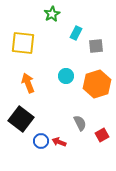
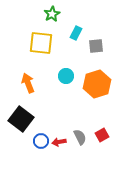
yellow square: moved 18 px right
gray semicircle: moved 14 px down
red arrow: rotated 32 degrees counterclockwise
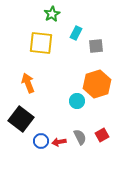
cyan circle: moved 11 px right, 25 px down
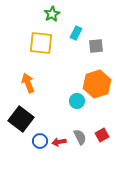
blue circle: moved 1 px left
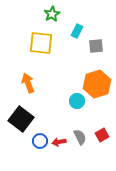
cyan rectangle: moved 1 px right, 2 px up
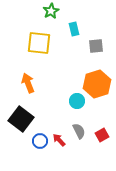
green star: moved 1 px left, 3 px up
cyan rectangle: moved 3 px left, 2 px up; rotated 40 degrees counterclockwise
yellow square: moved 2 px left
gray semicircle: moved 1 px left, 6 px up
red arrow: moved 2 px up; rotated 56 degrees clockwise
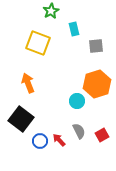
yellow square: moved 1 px left; rotated 15 degrees clockwise
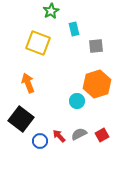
gray semicircle: moved 3 px down; rotated 91 degrees counterclockwise
red arrow: moved 4 px up
